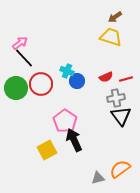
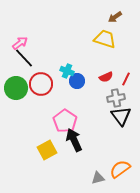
yellow trapezoid: moved 6 px left, 2 px down
red line: rotated 48 degrees counterclockwise
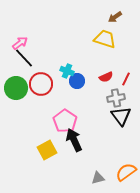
orange semicircle: moved 6 px right, 3 px down
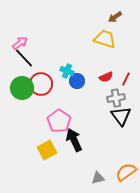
green circle: moved 6 px right
pink pentagon: moved 6 px left
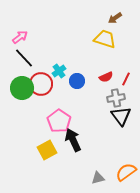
brown arrow: moved 1 px down
pink arrow: moved 6 px up
cyan cross: moved 8 px left; rotated 32 degrees clockwise
black arrow: moved 1 px left
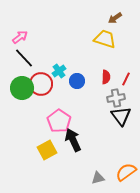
red semicircle: rotated 64 degrees counterclockwise
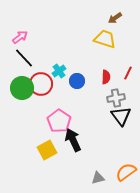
red line: moved 2 px right, 6 px up
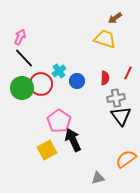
pink arrow: rotated 28 degrees counterclockwise
red semicircle: moved 1 px left, 1 px down
orange semicircle: moved 13 px up
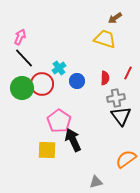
cyan cross: moved 3 px up
red circle: moved 1 px right
yellow square: rotated 30 degrees clockwise
gray triangle: moved 2 px left, 4 px down
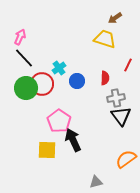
red line: moved 8 px up
green circle: moved 4 px right
